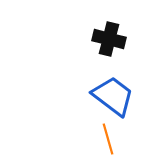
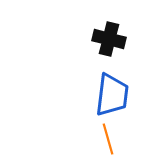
blue trapezoid: moved 1 px left, 1 px up; rotated 60 degrees clockwise
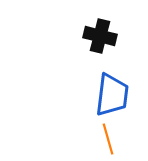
black cross: moved 9 px left, 3 px up
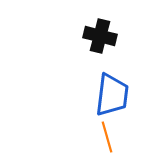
orange line: moved 1 px left, 2 px up
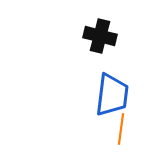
orange line: moved 14 px right, 8 px up; rotated 24 degrees clockwise
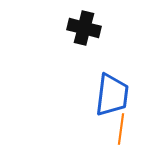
black cross: moved 16 px left, 8 px up
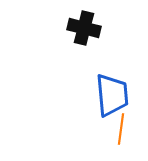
blue trapezoid: rotated 12 degrees counterclockwise
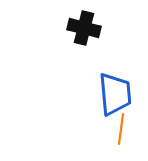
blue trapezoid: moved 3 px right, 1 px up
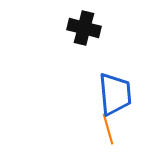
orange line: moved 13 px left; rotated 24 degrees counterclockwise
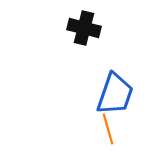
blue trapezoid: rotated 24 degrees clockwise
